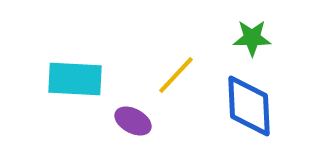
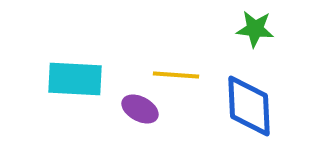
green star: moved 3 px right, 9 px up; rotated 6 degrees clockwise
yellow line: rotated 51 degrees clockwise
purple ellipse: moved 7 px right, 12 px up
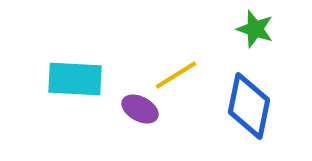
green star: rotated 12 degrees clockwise
yellow line: rotated 36 degrees counterclockwise
blue diamond: rotated 14 degrees clockwise
